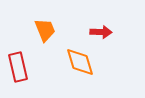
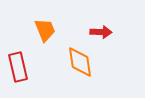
orange diamond: rotated 8 degrees clockwise
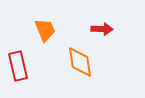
red arrow: moved 1 px right, 3 px up
red rectangle: moved 1 px up
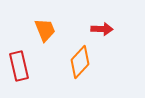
orange diamond: rotated 52 degrees clockwise
red rectangle: moved 1 px right
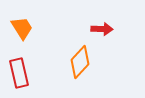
orange trapezoid: moved 23 px left, 2 px up; rotated 10 degrees counterclockwise
red rectangle: moved 7 px down
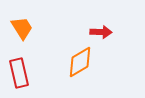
red arrow: moved 1 px left, 3 px down
orange diamond: rotated 16 degrees clockwise
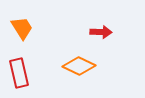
orange diamond: moved 1 px left, 4 px down; rotated 56 degrees clockwise
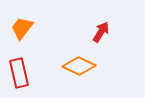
orange trapezoid: rotated 110 degrees counterclockwise
red arrow: rotated 60 degrees counterclockwise
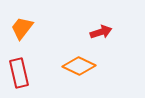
red arrow: rotated 40 degrees clockwise
